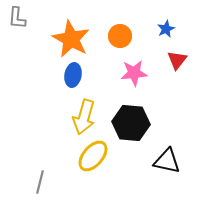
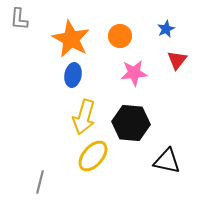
gray L-shape: moved 2 px right, 1 px down
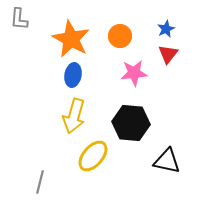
red triangle: moved 9 px left, 6 px up
yellow arrow: moved 10 px left, 1 px up
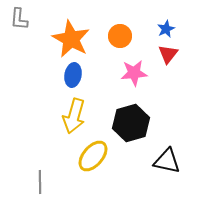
black hexagon: rotated 21 degrees counterclockwise
gray line: rotated 15 degrees counterclockwise
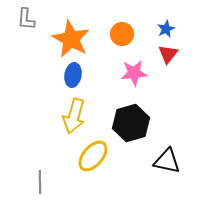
gray L-shape: moved 7 px right
orange circle: moved 2 px right, 2 px up
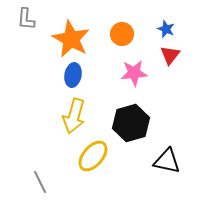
blue star: rotated 24 degrees counterclockwise
red triangle: moved 2 px right, 1 px down
gray line: rotated 25 degrees counterclockwise
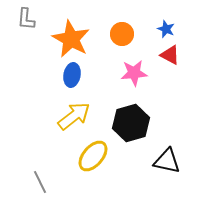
red triangle: rotated 40 degrees counterclockwise
blue ellipse: moved 1 px left
yellow arrow: rotated 144 degrees counterclockwise
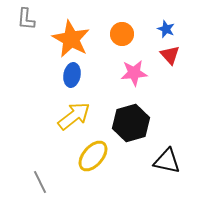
red triangle: rotated 20 degrees clockwise
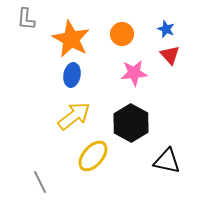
black hexagon: rotated 15 degrees counterclockwise
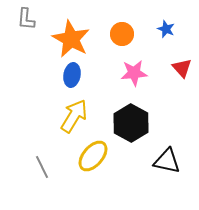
red triangle: moved 12 px right, 13 px down
yellow arrow: rotated 20 degrees counterclockwise
gray line: moved 2 px right, 15 px up
